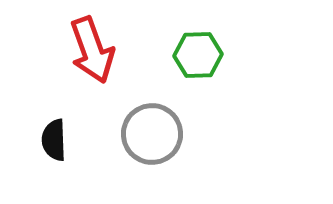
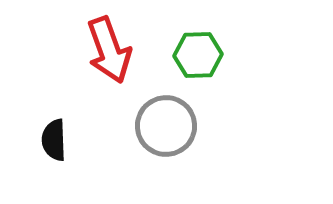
red arrow: moved 17 px right
gray circle: moved 14 px right, 8 px up
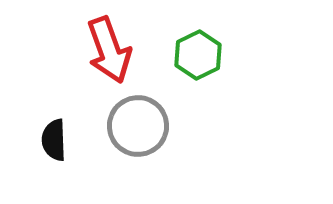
green hexagon: rotated 24 degrees counterclockwise
gray circle: moved 28 px left
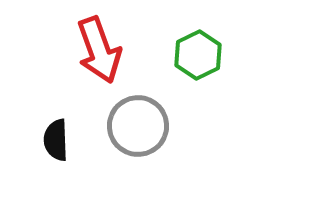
red arrow: moved 10 px left
black semicircle: moved 2 px right
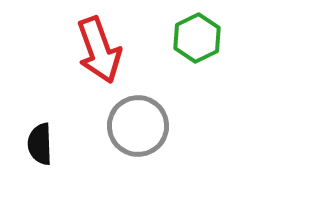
green hexagon: moved 1 px left, 17 px up
black semicircle: moved 16 px left, 4 px down
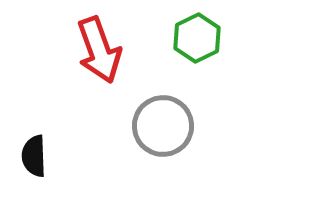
gray circle: moved 25 px right
black semicircle: moved 6 px left, 12 px down
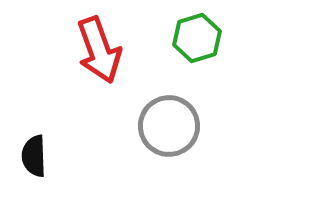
green hexagon: rotated 9 degrees clockwise
gray circle: moved 6 px right
